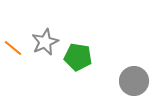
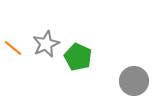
gray star: moved 1 px right, 2 px down
green pentagon: rotated 16 degrees clockwise
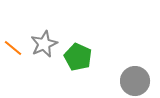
gray star: moved 2 px left
gray circle: moved 1 px right
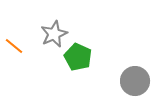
gray star: moved 10 px right, 10 px up
orange line: moved 1 px right, 2 px up
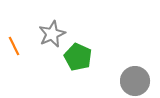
gray star: moved 2 px left
orange line: rotated 24 degrees clockwise
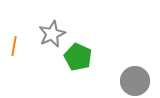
orange line: rotated 36 degrees clockwise
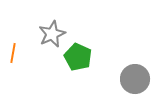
orange line: moved 1 px left, 7 px down
gray circle: moved 2 px up
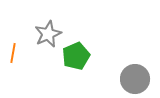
gray star: moved 4 px left
green pentagon: moved 2 px left, 1 px up; rotated 24 degrees clockwise
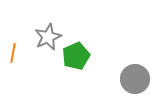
gray star: moved 3 px down
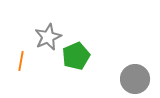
orange line: moved 8 px right, 8 px down
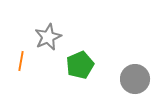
green pentagon: moved 4 px right, 9 px down
